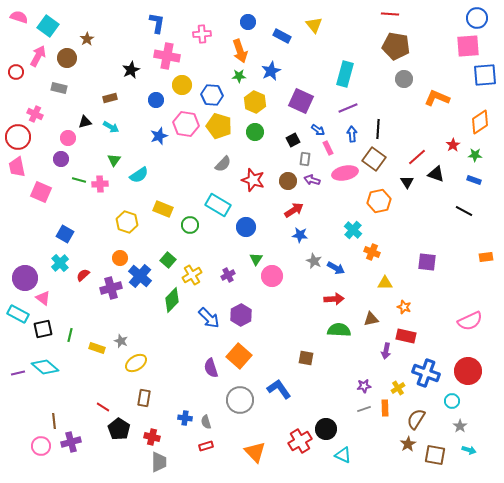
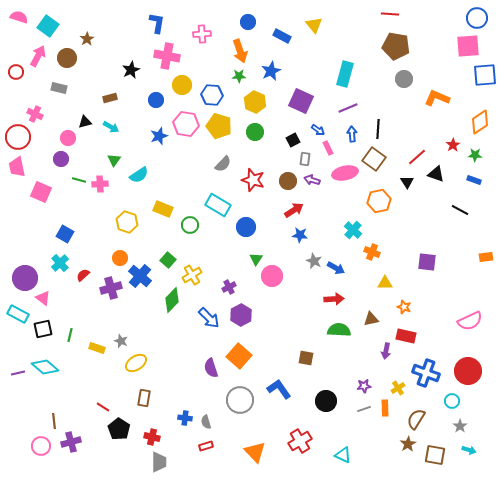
black line at (464, 211): moved 4 px left, 1 px up
purple cross at (228, 275): moved 1 px right, 12 px down
black circle at (326, 429): moved 28 px up
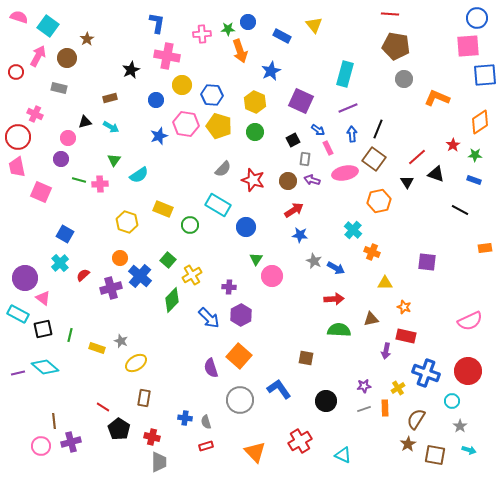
green star at (239, 76): moved 11 px left, 47 px up
black line at (378, 129): rotated 18 degrees clockwise
gray semicircle at (223, 164): moved 5 px down
orange rectangle at (486, 257): moved 1 px left, 9 px up
purple cross at (229, 287): rotated 32 degrees clockwise
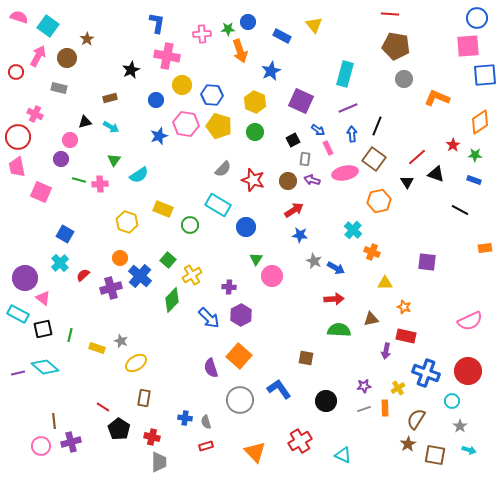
black line at (378, 129): moved 1 px left, 3 px up
pink circle at (68, 138): moved 2 px right, 2 px down
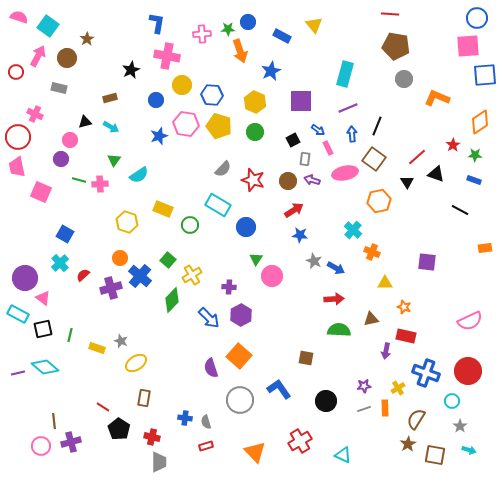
purple square at (301, 101): rotated 25 degrees counterclockwise
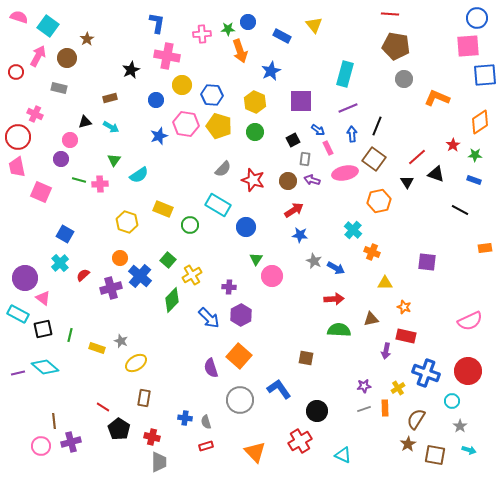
black circle at (326, 401): moved 9 px left, 10 px down
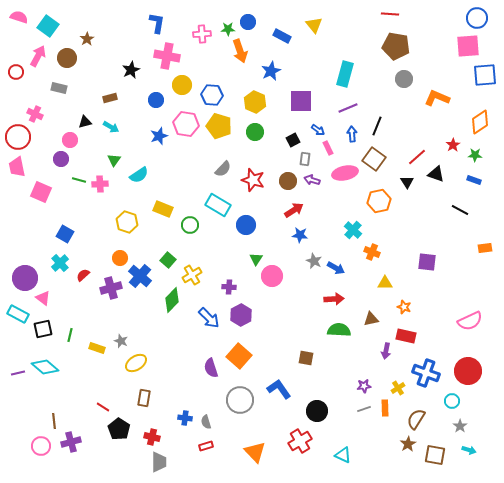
blue circle at (246, 227): moved 2 px up
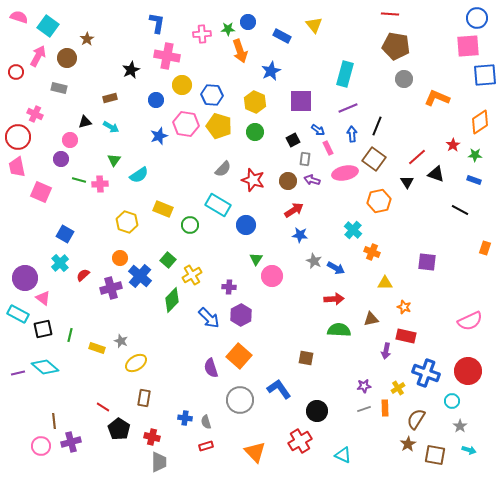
orange rectangle at (485, 248): rotated 64 degrees counterclockwise
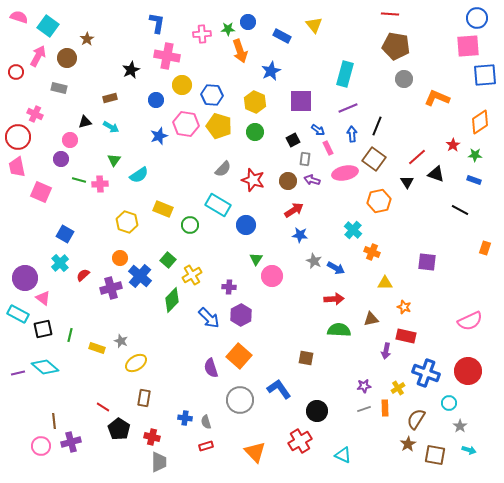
cyan circle at (452, 401): moved 3 px left, 2 px down
